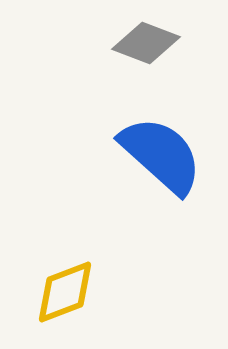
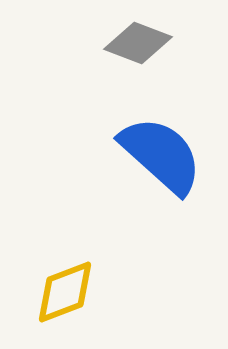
gray diamond: moved 8 px left
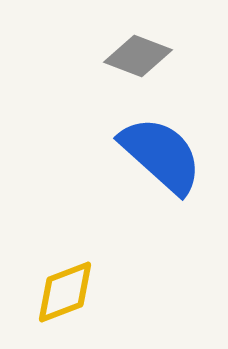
gray diamond: moved 13 px down
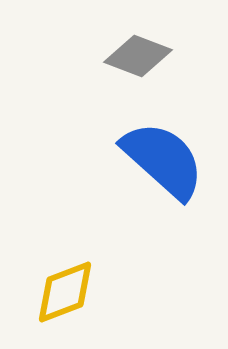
blue semicircle: moved 2 px right, 5 px down
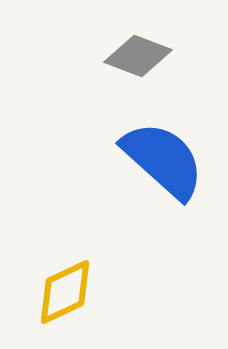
yellow diamond: rotated 4 degrees counterclockwise
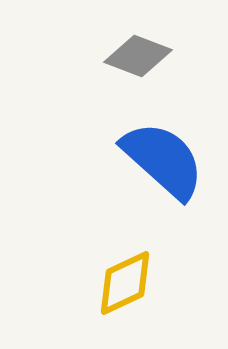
yellow diamond: moved 60 px right, 9 px up
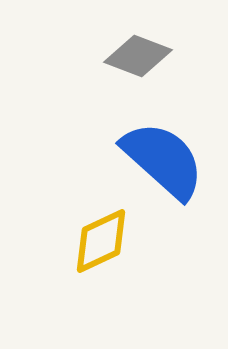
yellow diamond: moved 24 px left, 42 px up
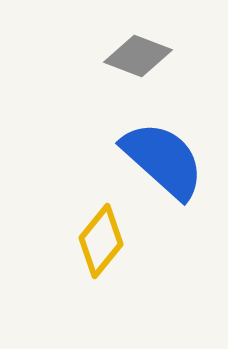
yellow diamond: rotated 26 degrees counterclockwise
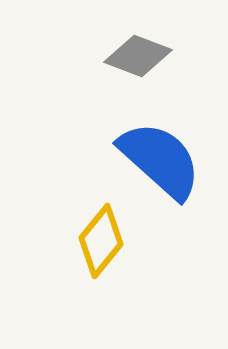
blue semicircle: moved 3 px left
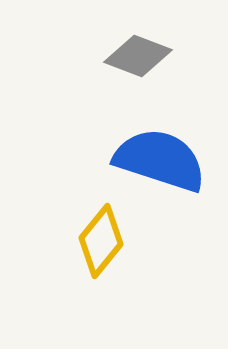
blue semicircle: rotated 24 degrees counterclockwise
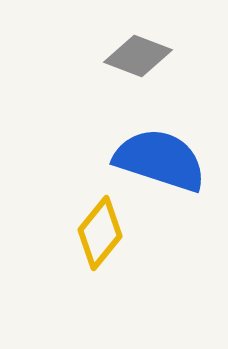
yellow diamond: moved 1 px left, 8 px up
